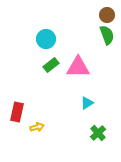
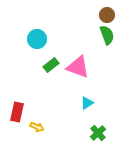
cyan circle: moved 9 px left
pink triangle: rotated 20 degrees clockwise
yellow arrow: rotated 40 degrees clockwise
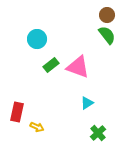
green semicircle: rotated 18 degrees counterclockwise
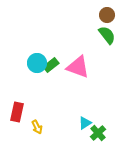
cyan circle: moved 24 px down
cyan triangle: moved 2 px left, 20 px down
yellow arrow: rotated 40 degrees clockwise
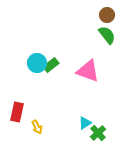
pink triangle: moved 10 px right, 4 px down
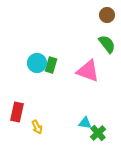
green semicircle: moved 9 px down
green rectangle: rotated 35 degrees counterclockwise
cyan triangle: rotated 40 degrees clockwise
